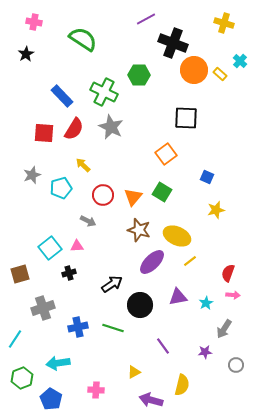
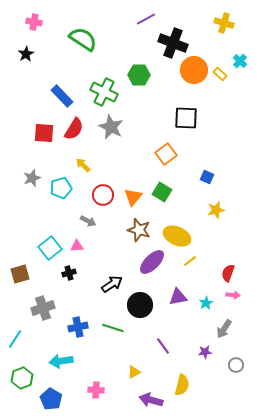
gray star at (32, 175): moved 3 px down
cyan arrow at (58, 363): moved 3 px right, 2 px up
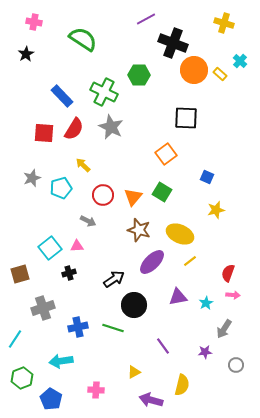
yellow ellipse at (177, 236): moved 3 px right, 2 px up
black arrow at (112, 284): moved 2 px right, 5 px up
black circle at (140, 305): moved 6 px left
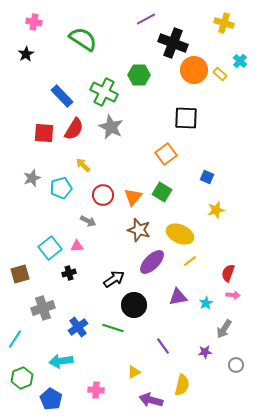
blue cross at (78, 327): rotated 24 degrees counterclockwise
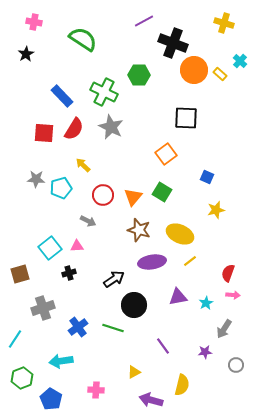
purple line at (146, 19): moved 2 px left, 2 px down
gray star at (32, 178): moved 4 px right, 1 px down; rotated 24 degrees clockwise
purple ellipse at (152, 262): rotated 36 degrees clockwise
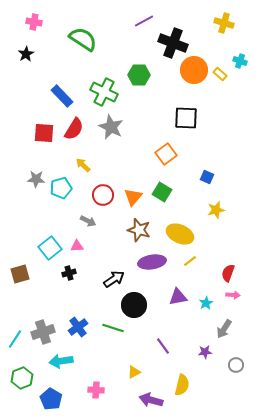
cyan cross at (240, 61): rotated 24 degrees counterclockwise
gray cross at (43, 308): moved 24 px down
